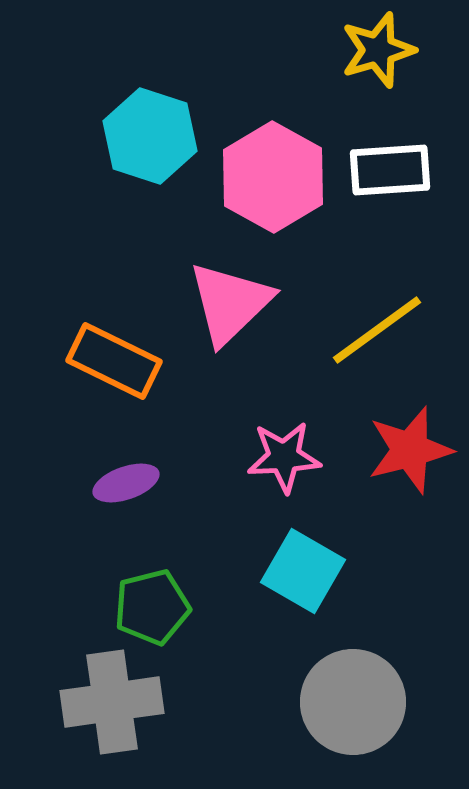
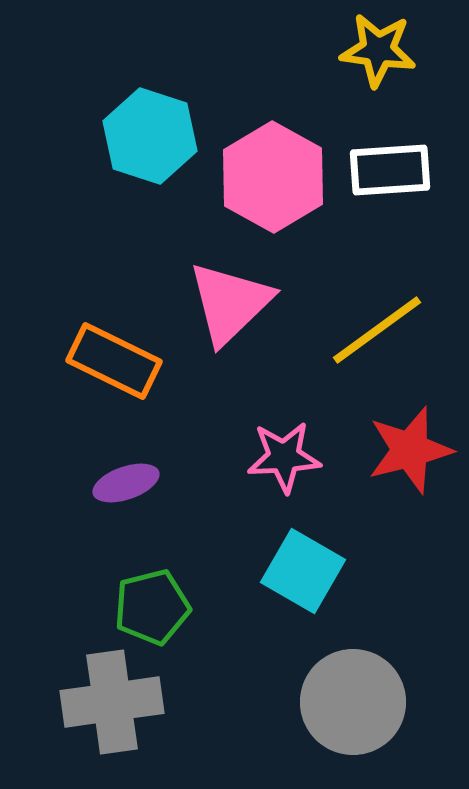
yellow star: rotated 24 degrees clockwise
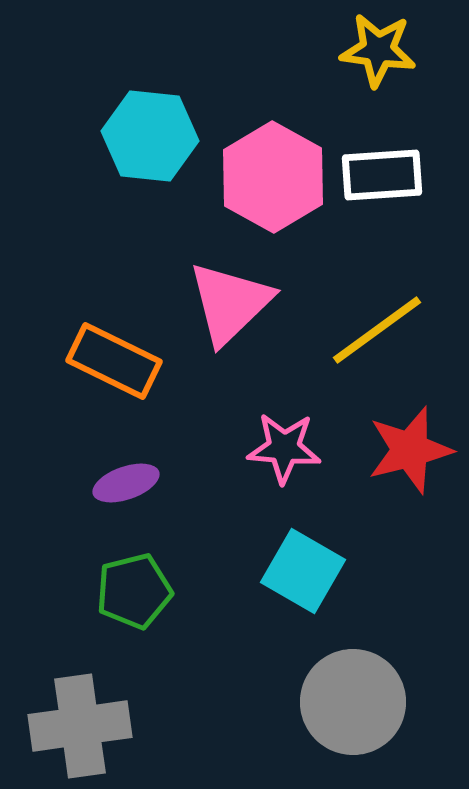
cyan hexagon: rotated 12 degrees counterclockwise
white rectangle: moved 8 px left, 5 px down
pink star: moved 9 px up; rotated 8 degrees clockwise
green pentagon: moved 18 px left, 16 px up
gray cross: moved 32 px left, 24 px down
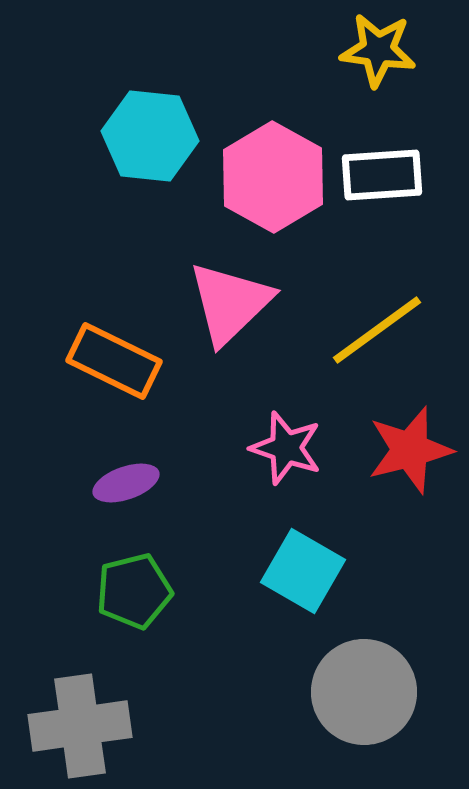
pink star: moved 2 px right; rotated 14 degrees clockwise
gray circle: moved 11 px right, 10 px up
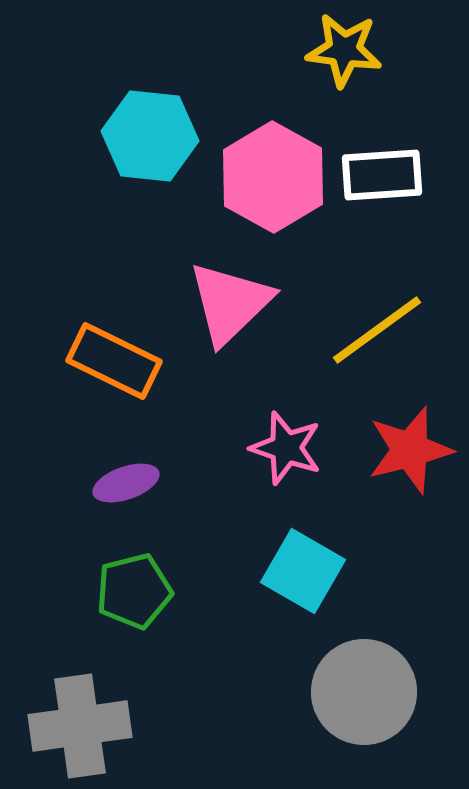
yellow star: moved 34 px left
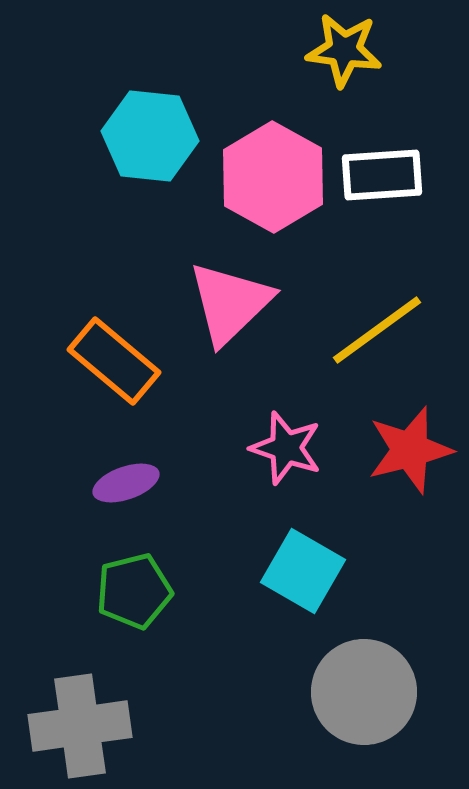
orange rectangle: rotated 14 degrees clockwise
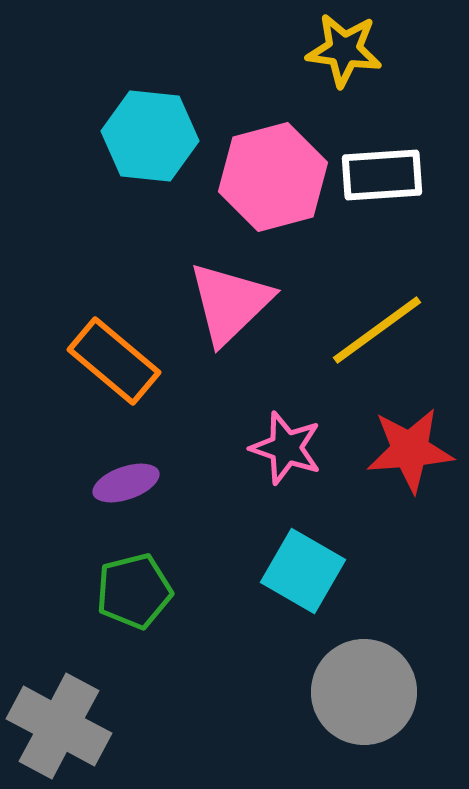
pink hexagon: rotated 16 degrees clockwise
red star: rotated 10 degrees clockwise
gray cross: moved 21 px left; rotated 36 degrees clockwise
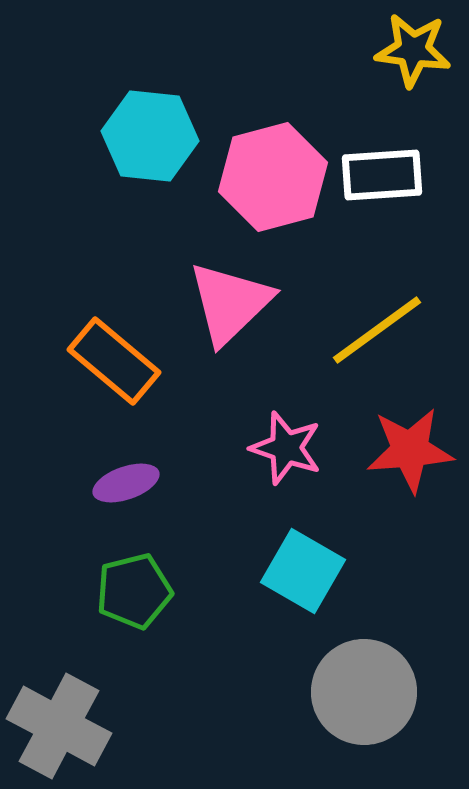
yellow star: moved 69 px right
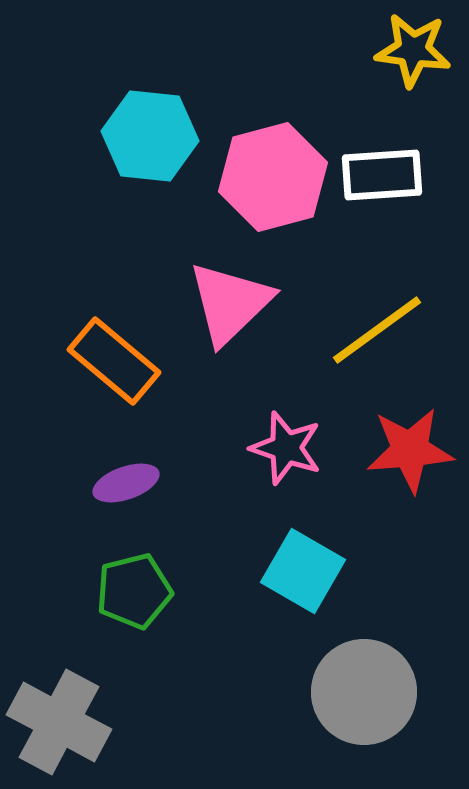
gray cross: moved 4 px up
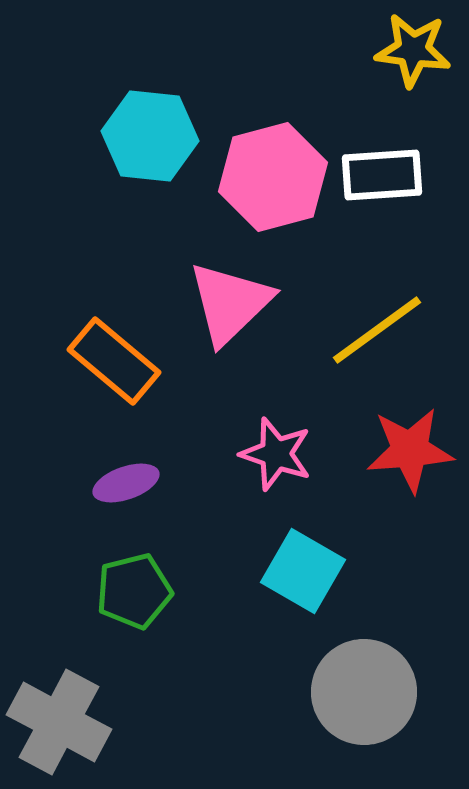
pink star: moved 10 px left, 6 px down
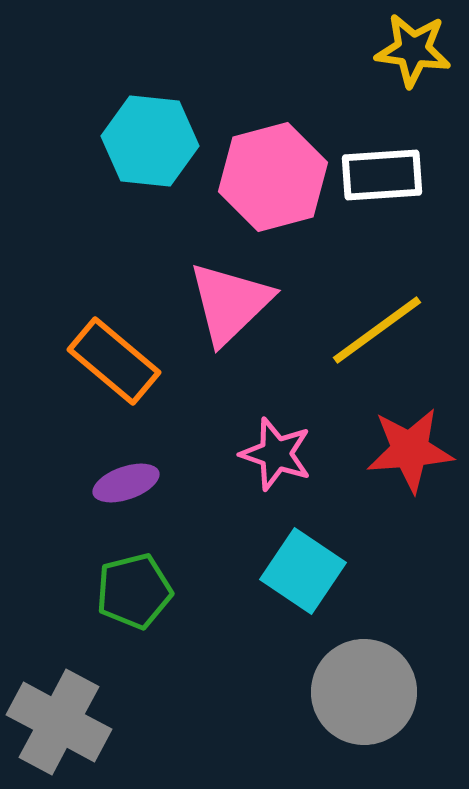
cyan hexagon: moved 5 px down
cyan square: rotated 4 degrees clockwise
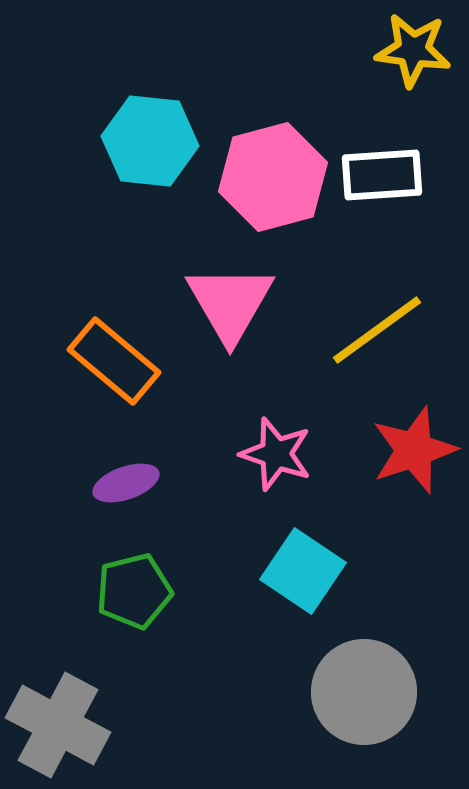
pink triangle: rotated 16 degrees counterclockwise
red star: moved 4 px right; rotated 14 degrees counterclockwise
gray cross: moved 1 px left, 3 px down
